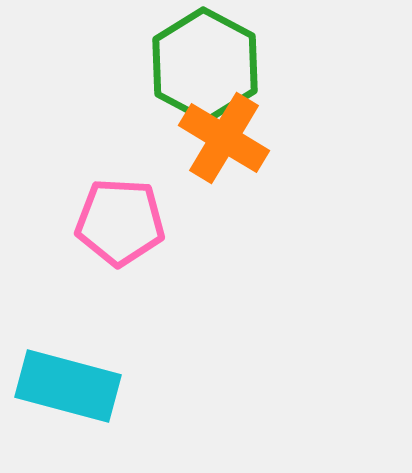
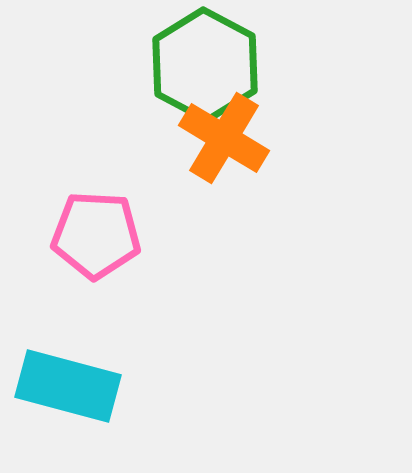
pink pentagon: moved 24 px left, 13 px down
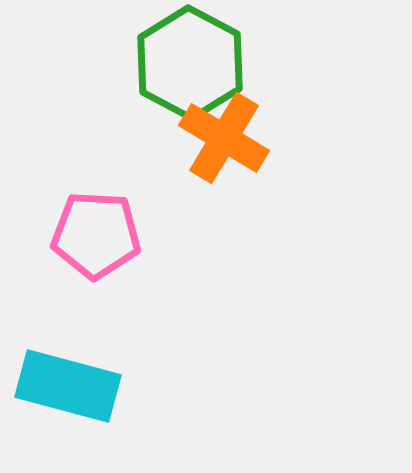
green hexagon: moved 15 px left, 2 px up
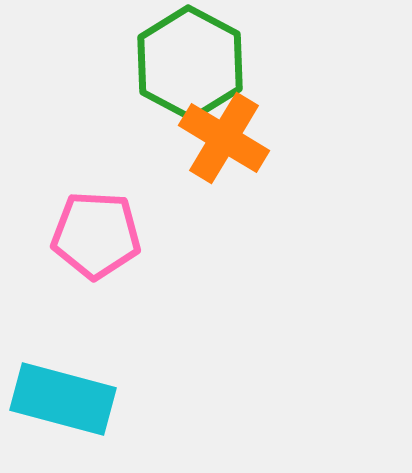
cyan rectangle: moved 5 px left, 13 px down
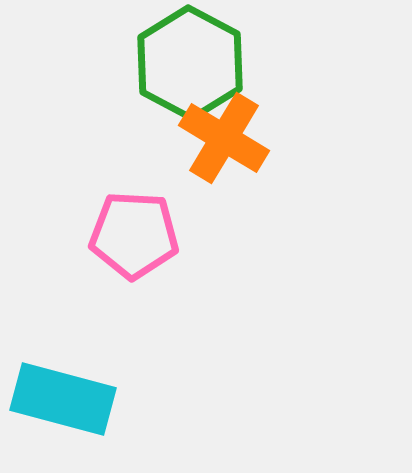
pink pentagon: moved 38 px right
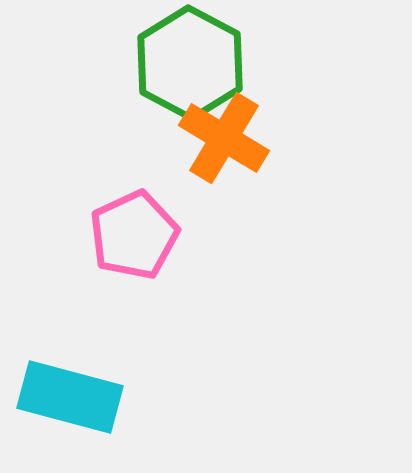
pink pentagon: rotated 28 degrees counterclockwise
cyan rectangle: moved 7 px right, 2 px up
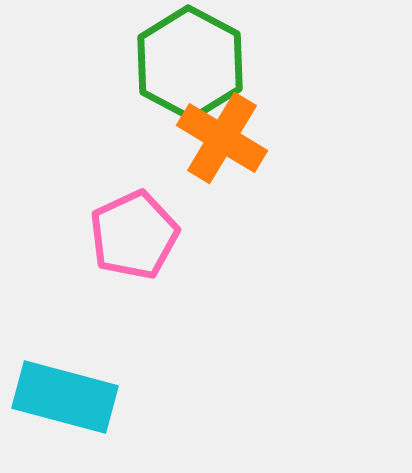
orange cross: moved 2 px left
cyan rectangle: moved 5 px left
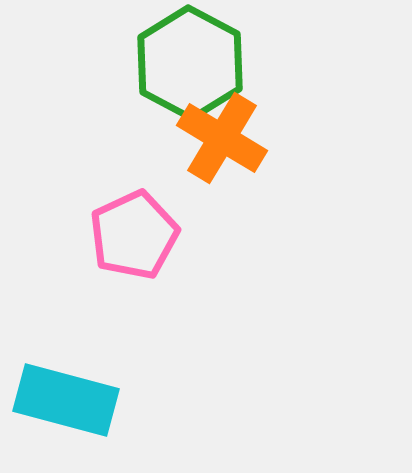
cyan rectangle: moved 1 px right, 3 px down
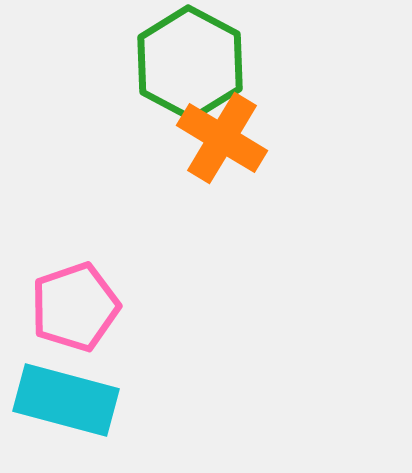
pink pentagon: moved 59 px left, 72 px down; rotated 6 degrees clockwise
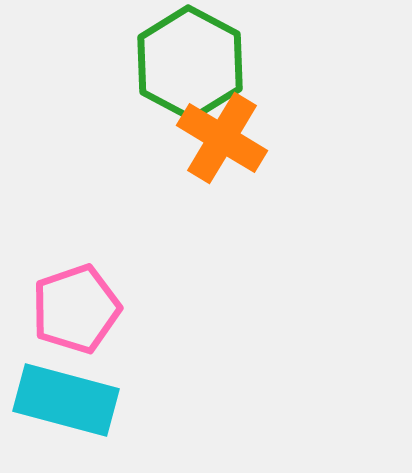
pink pentagon: moved 1 px right, 2 px down
